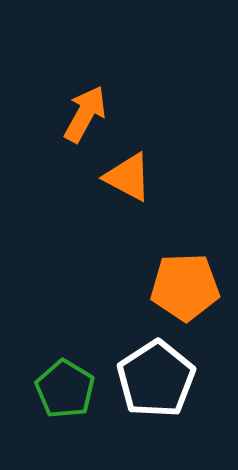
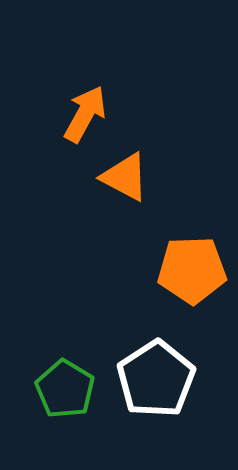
orange triangle: moved 3 px left
orange pentagon: moved 7 px right, 17 px up
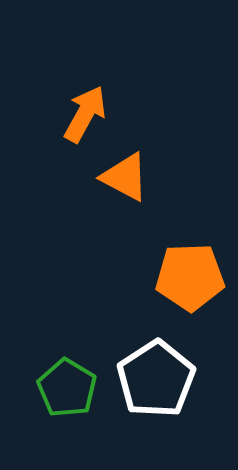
orange pentagon: moved 2 px left, 7 px down
green pentagon: moved 2 px right, 1 px up
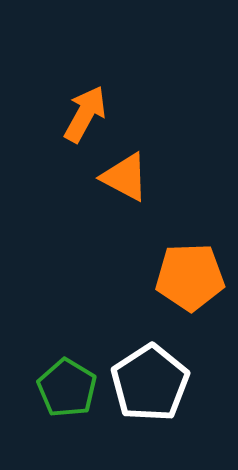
white pentagon: moved 6 px left, 4 px down
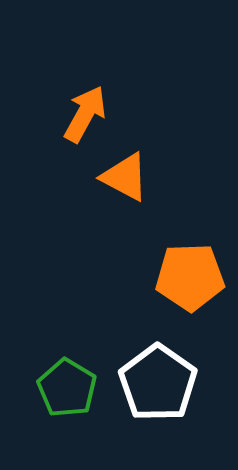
white pentagon: moved 8 px right; rotated 4 degrees counterclockwise
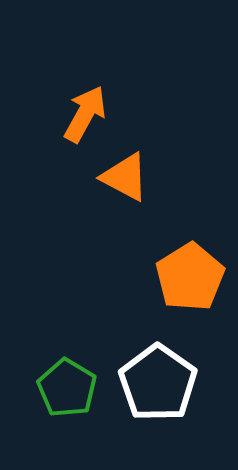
orange pentagon: rotated 30 degrees counterclockwise
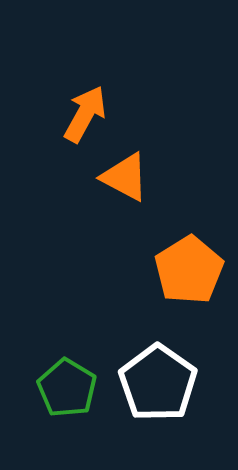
orange pentagon: moved 1 px left, 7 px up
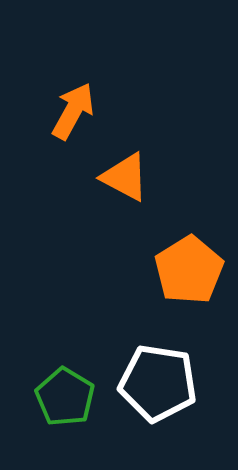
orange arrow: moved 12 px left, 3 px up
white pentagon: rotated 26 degrees counterclockwise
green pentagon: moved 2 px left, 9 px down
